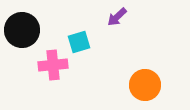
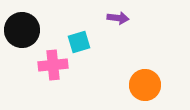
purple arrow: moved 1 px right, 1 px down; rotated 130 degrees counterclockwise
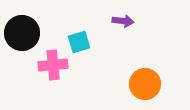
purple arrow: moved 5 px right, 3 px down
black circle: moved 3 px down
orange circle: moved 1 px up
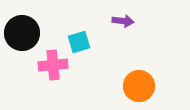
orange circle: moved 6 px left, 2 px down
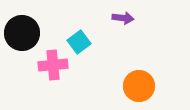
purple arrow: moved 3 px up
cyan square: rotated 20 degrees counterclockwise
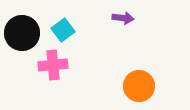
cyan square: moved 16 px left, 12 px up
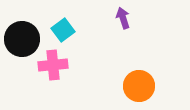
purple arrow: rotated 115 degrees counterclockwise
black circle: moved 6 px down
